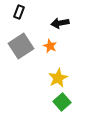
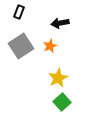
orange star: rotated 24 degrees clockwise
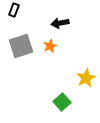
black rectangle: moved 5 px left, 2 px up
gray square: rotated 15 degrees clockwise
yellow star: moved 28 px right
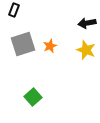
black arrow: moved 27 px right
gray square: moved 2 px right, 2 px up
yellow star: moved 28 px up; rotated 24 degrees counterclockwise
green square: moved 29 px left, 5 px up
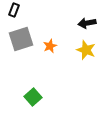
gray square: moved 2 px left, 5 px up
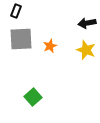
black rectangle: moved 2 px right, 1 px down
gray square: rotated 15 degrees clockwise
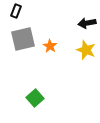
gray square: moved 2 px right; rotated 10 degrees counterclockwise
orange star: rotated 16 degrees counterclockwise
green square: moved 2 px right, 1 px down
